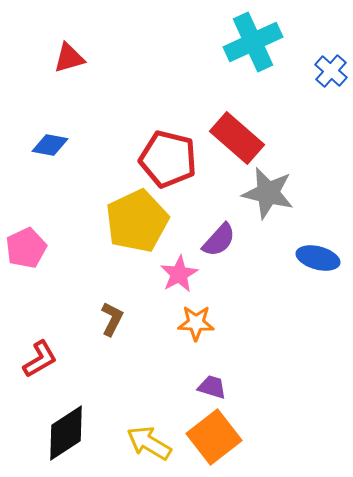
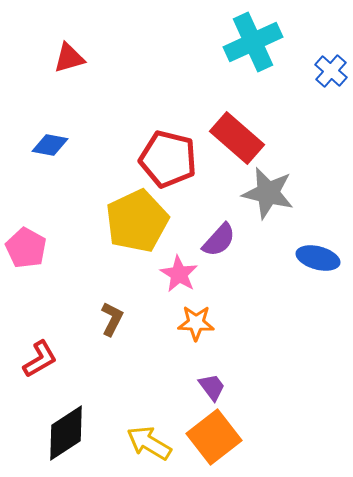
pink pentagon: rotated 18 degrees counterclockwise
pink star: rotated 12 degrees counterclockwise
purple trapezoid: rotated 36 degrees clockwise
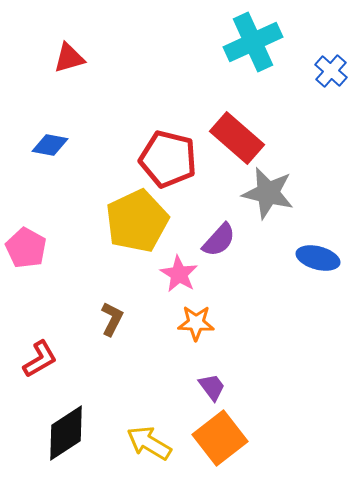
orange square: moved 6 px right, 1 px down
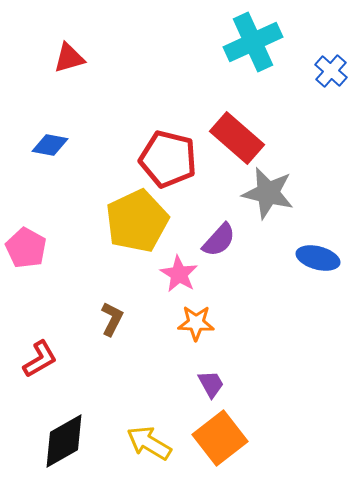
purple trapezoid: moved 1 px left, 3 px up; rotated 8 degrees clockwise
black diamond: moved 2 px left, 8 px down; rotated 4 degrees clockwise
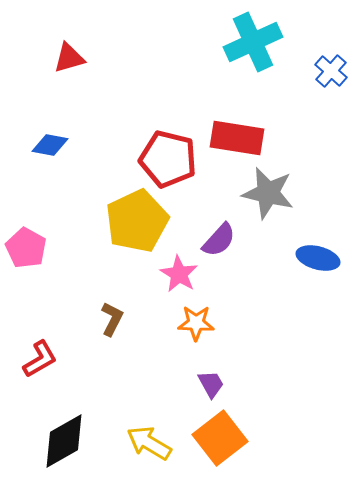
red rectangle: rotated 32 degrees counterclockwise
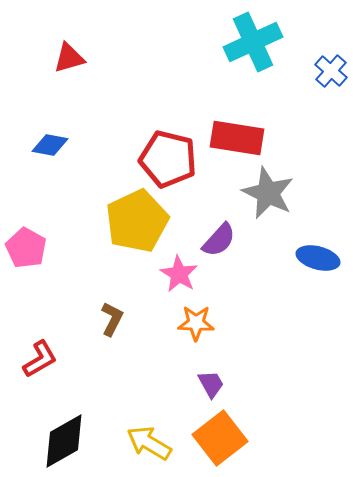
gray star: rotated 12 degrees clockwise
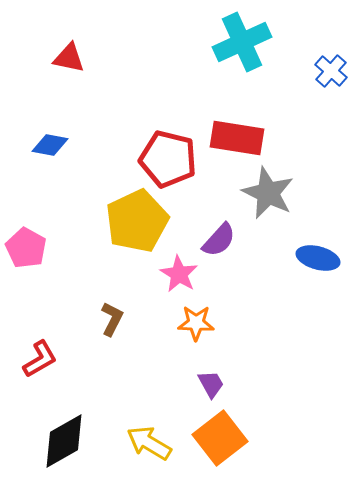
cyan cross: moved 11 px left
red triangle: rotated 28 degrees clockwise
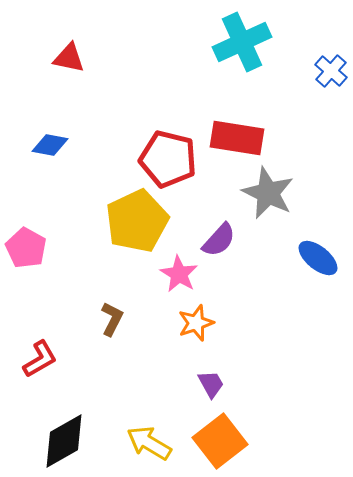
blue ellipse: rotated 24 degrees clockwise
orange star: rotated 21 degrees counterclockwise
orange square: moved 3 px down
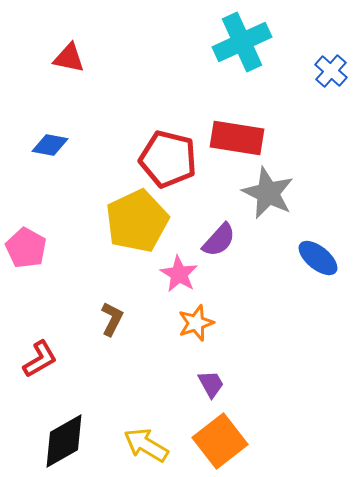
yellow arrow: moved 3 px left, 2 px down
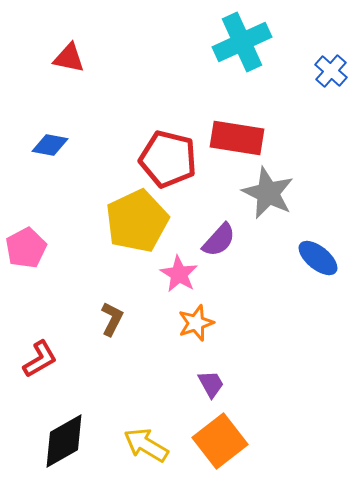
pink pentagon: rotated 15 degrees clockwise
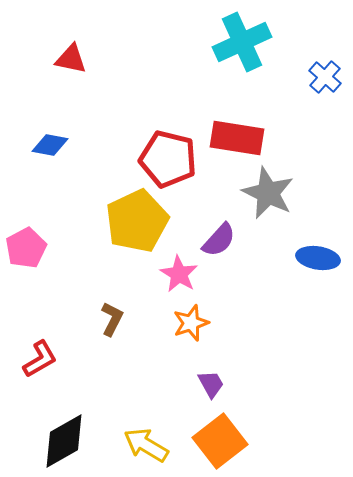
red triangle: moved 2 px right, 1 px down
blue cross: moved 6 px left, 6 px down
blue ellipse: rotated 30 degrees counterclockwise
orange star: moved 5 px left
